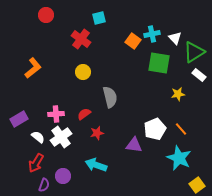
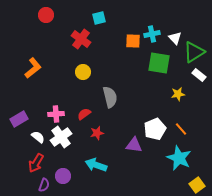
orange square: rotated 35 degrees counterclockwise
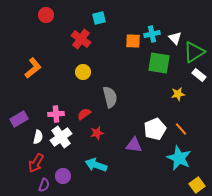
white semicircle: rotated 64 degrees clockwise
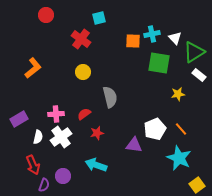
red arrow: moved 3 px left, 2 px down; rotated 54 degrees counterclockwise
